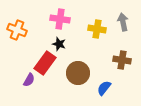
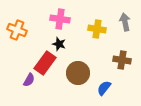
gray arrow: moved 2 px right
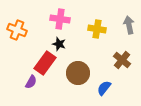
gray arrow: moved 4 px right, 3 px down
brown cross: rotated 30 degrees clockwise
purple semicircle: moved 2 px right, 2 px down
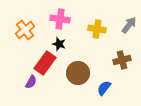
gray arrow: rotated 48 degrees clockwise
orange cross: moved 8 px right; rotated 30 degrees clockwise
brown cross: rotated 36 degrees clockwise
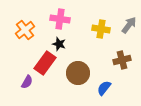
yellow cross: moved 4 px right
purple semicircle: moved 4 px left
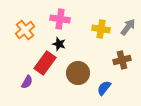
gray arrow: moved 1 px left, 2 px down
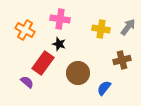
orange cross: rotated 24 degrees counterclockwise
red rectangle: moved 2 px left
purple semicircle: rotated 80 degrees counterclockwise
